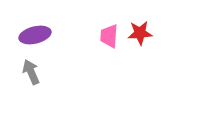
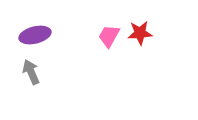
pink trapezoid: rotated 25 degrees clockwise
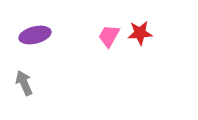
gray arrow: moved 7 px left, 11 px down
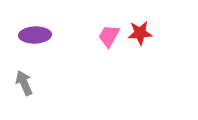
purple ellipse: rotated 12 degrees clockwise
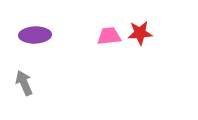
pink trapezoid: rotated 55 degrees clockwise
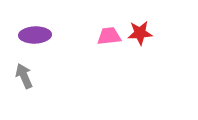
gray arrow: moved 7 px up
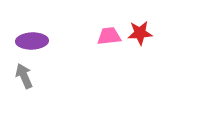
purple ellipse: moved 3 px left, 6 px down
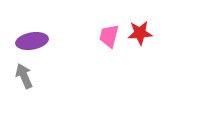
pink trapezoid: rotated 70 degrees counterclockwise
purple ellipse: rotated 8 degrees counterclockwise
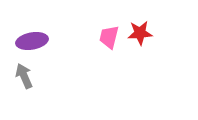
pink trapezoid: moved 1 px down
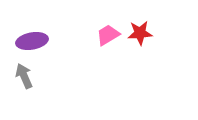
pink trapezoid: moved 1 px left, 2 px up; rotated 45 degrees clockwise
